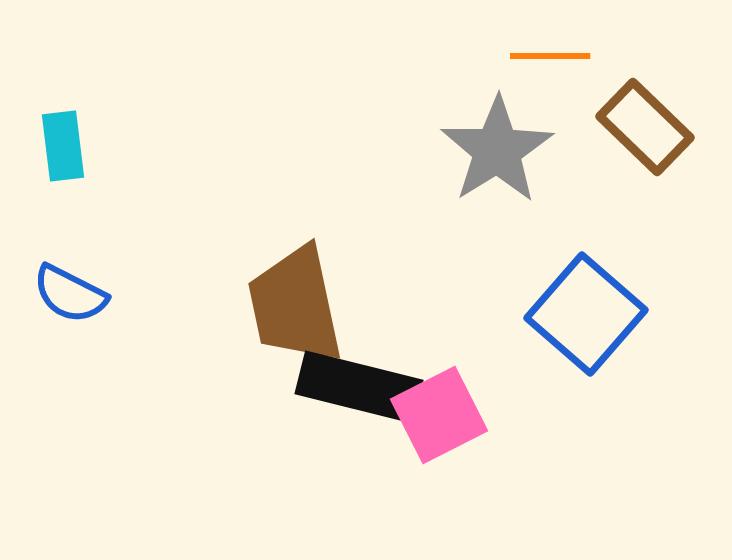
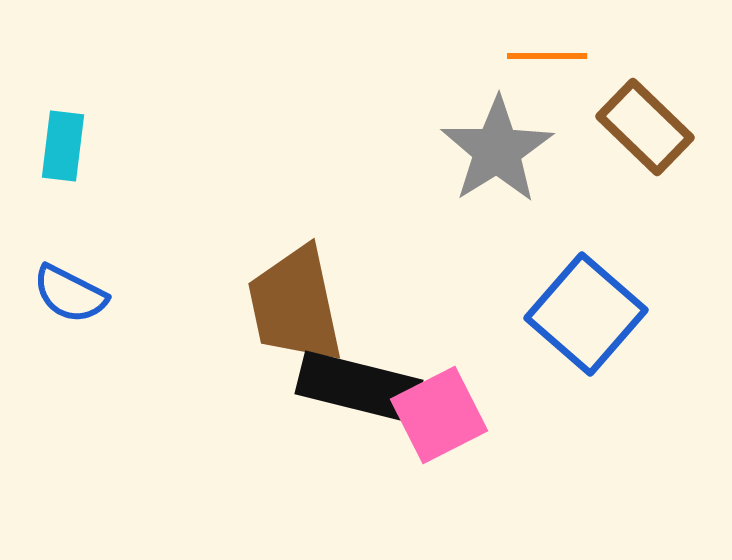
orange line: moved 3 px left
cyan rectangle: rotated 14 degrees clockwise
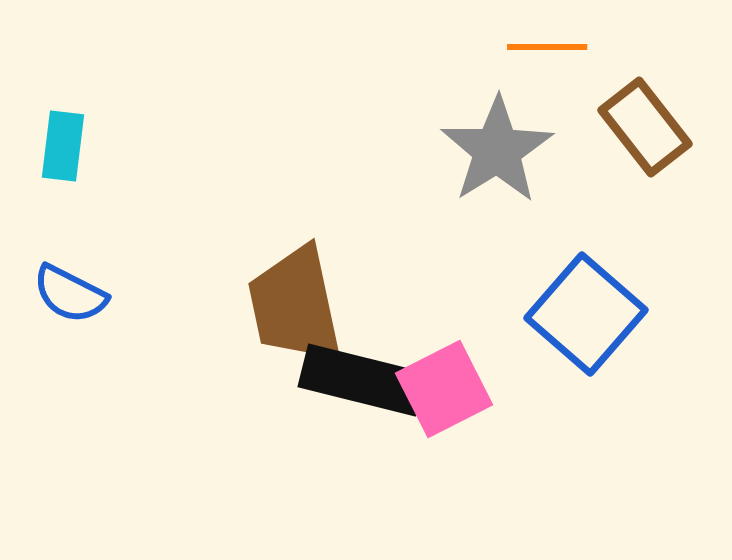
orange line: moved 9 px up
brown rectangle: rotated 8 degrees clockwise
black rectangle: moved 3 px right, 7 px up
pink square: moved 5 px right, 26 px up
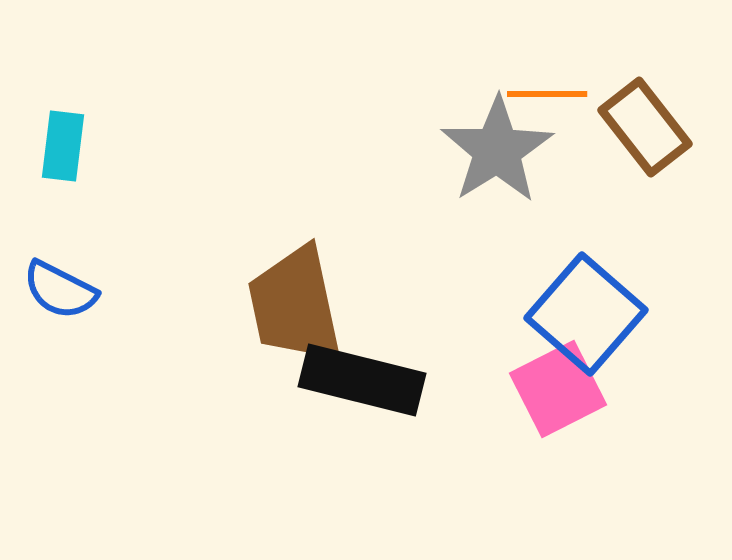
orange line: moved 47 px down
blue semicircle: moved 10 px left, 4 px up
pink square: moved 114 px right
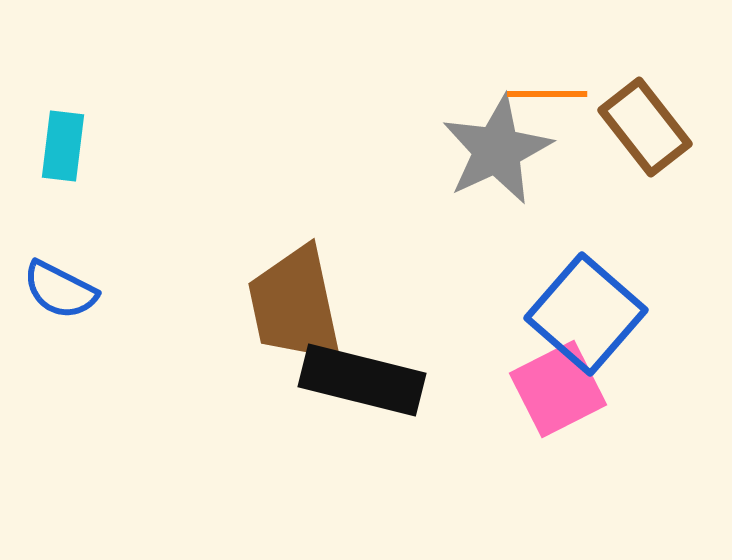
gray star: rotated 7 degrees clockwise
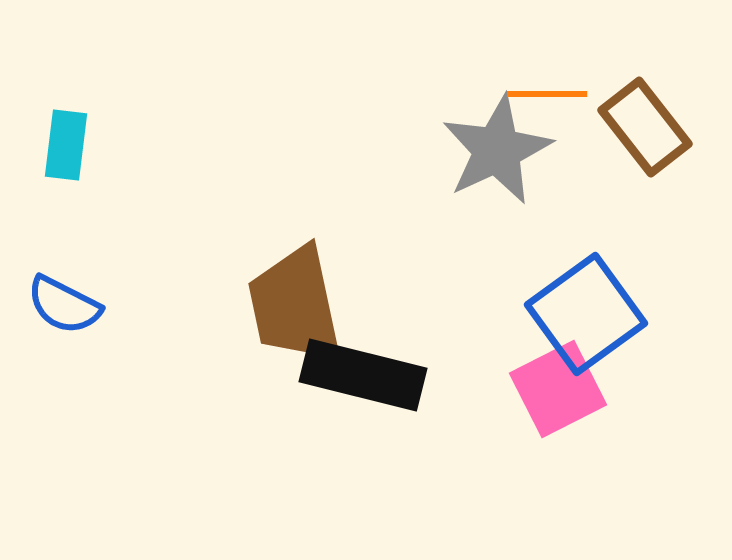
cyan rectangle: moved 3 px right, 1 px up
blue semicircle: moved 4 px right, 15 px down
blue square: rotated 13 degrees clockwise
black rectangle: moved 1 px right, 5 px up
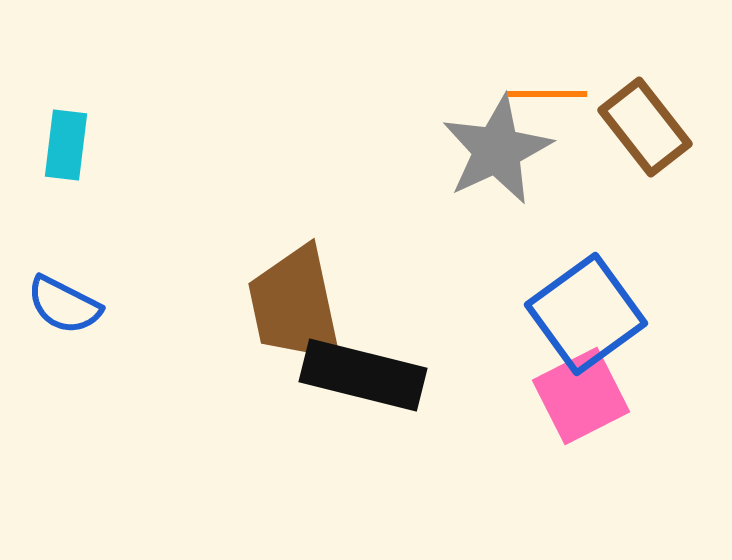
pink square: moved 23 px right, 7 px down
